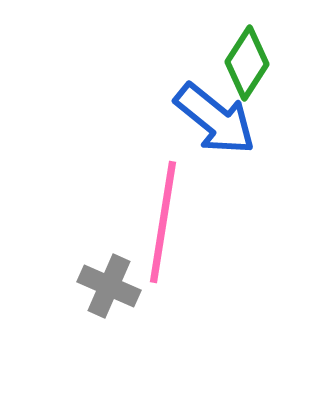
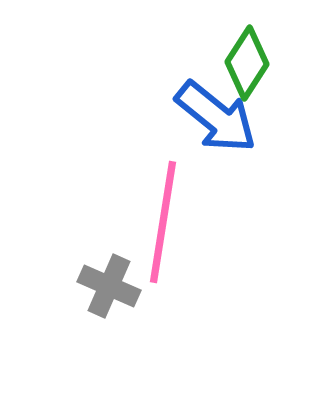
blue arrow: moved 1 px right, 2 px up
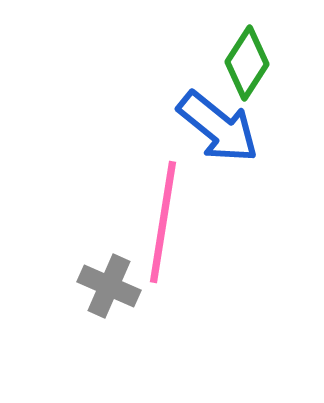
blue arrow: moved 2 px right, 10 px down
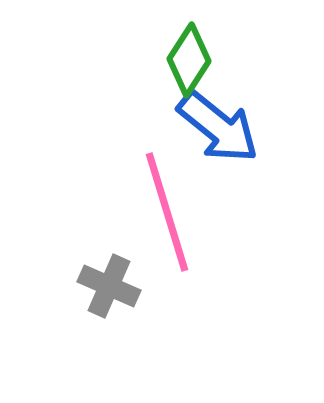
green diamond: moved 58 px left, 3 px up
pink line: moved 4 px right, 10 px up; rotated 26 degrees counterclockwise
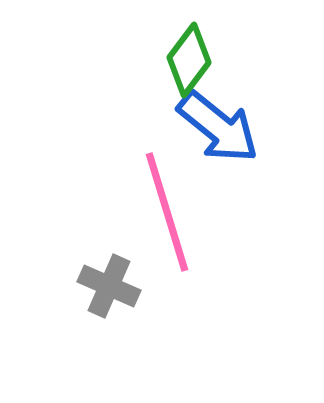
green diamond: rotated 4 degrees clockwise
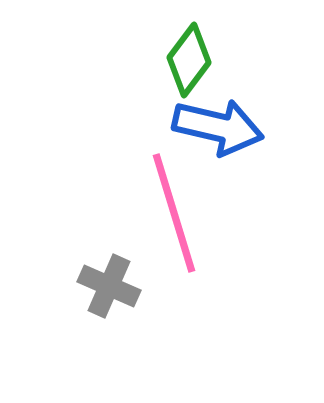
blue arrow: rotated 26 degrees counterclockwise
pink line: moved 7 px right, 1 px down
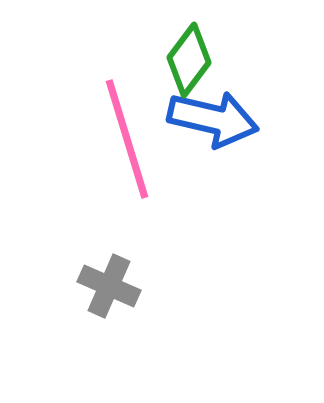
blue arrow: moved 5 px left, 8 px up
pink line: moved 47 px left, 74 px up
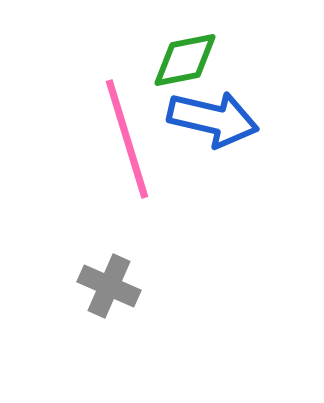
green diamond: moved 4 px left; rotated 42 degrees clockwise
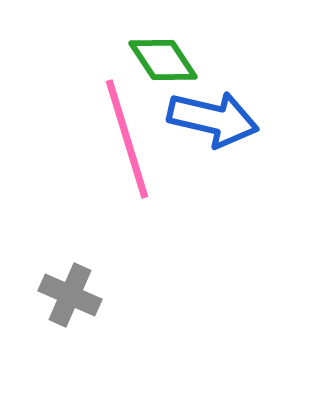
green diamond: moved 22 px left; rotated 68 degrees clockwise
gray cross: moved 39 px left, 9 px down
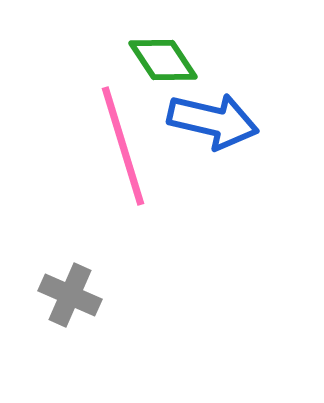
blue arrow: moved 2 px down
pink line: moved 4 px left, 7 px down
